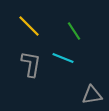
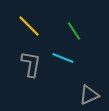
gray triangle: moved 3 px left; rotated 15 degrees counterclockwise
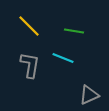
green line: rotated 48 degrees counterclockwise
gray L-shape: moved 1 px left, 1 px down
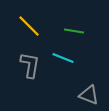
gray triangle: rotated 45 degrees clockwise
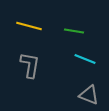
yellow line: rotated 30 degrees counterclockwise
cyan line: moved 22 px right, 1 px down
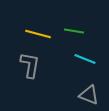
yellow line: moved 9 px right, 8 px down
